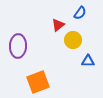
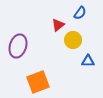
purple ellipse: rotated 15 degrees clockwise
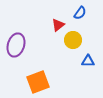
purple ellipse: moved 2 px left, 1 px up
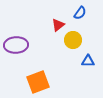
purple ellipse: rotated 70 degrees clockwise
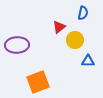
blue semicircle: moved 3 px right; rotated 24 degrees counterclockwise
red triangle: moved 1 px right, 2 px down
yellow circle: moved 2 px right
purple ellipse: moved 1 px right
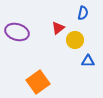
red triangle: moved 1 px left, 1 px down
purple ellipse: moved 13 px up; rotated 20 degrees clockwise
orange square: rotated 15 degrees counterclockwise
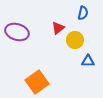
orange square: moved 1 px left
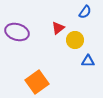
blue semicircle: moved 2 px right, 1 px up; rotated 24 degrees clockwise
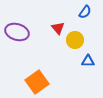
red triangle: rotated 32 degrees counterclockwise
